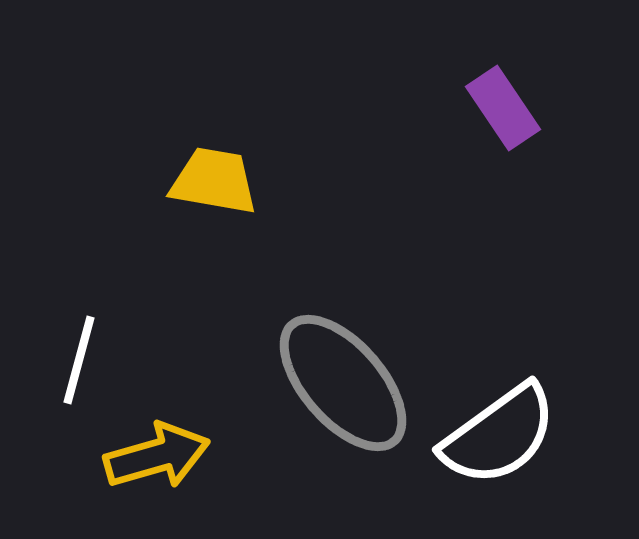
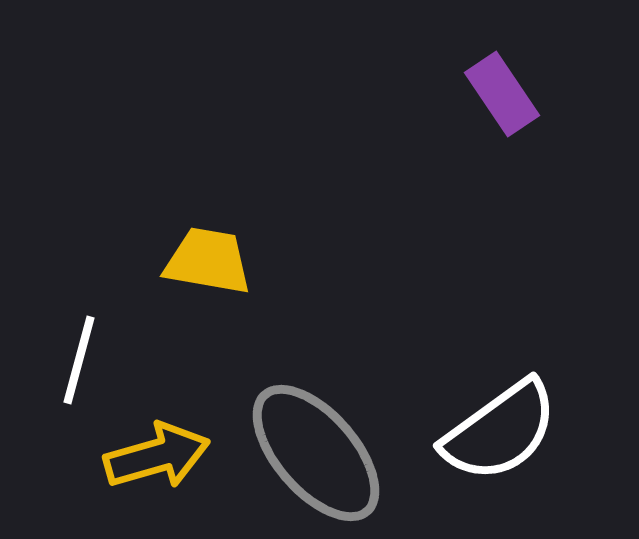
purple rectangle: moved 1 px left, 14 px up
yellow trapezoid: moved 6 px left, 80 px down
gray ellipse: moved 27 px left, 70 px down
white semicircle: moved 1 px right, 4 px up
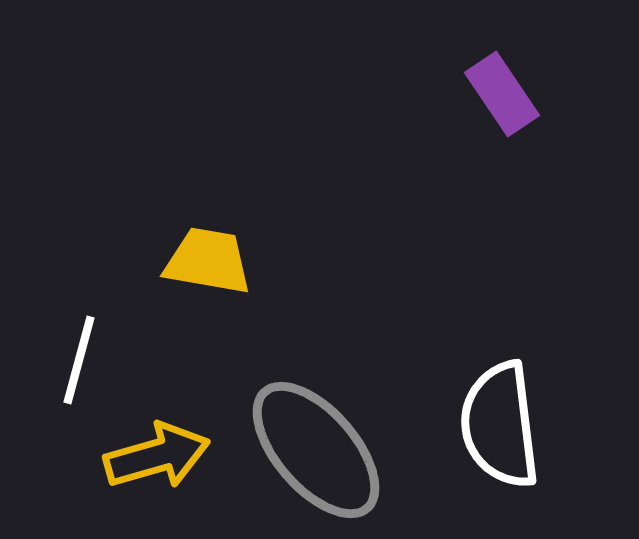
white semicircle: moved 6 px up; rotated 119 degrees clockwise
gray ellipse: moved 3 px up
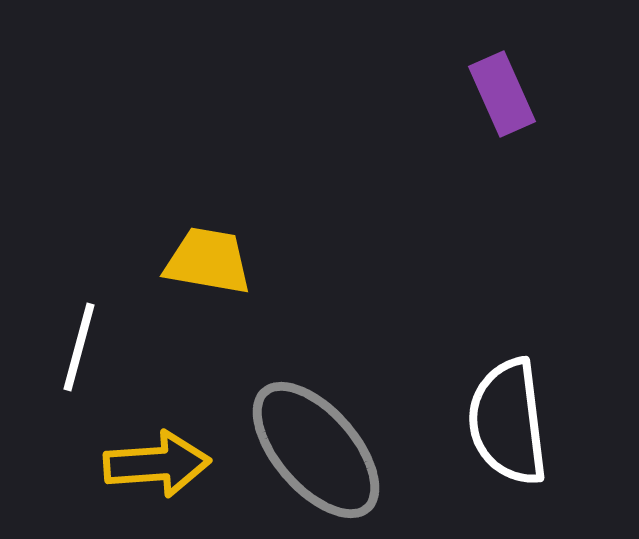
purple rectangle: rotated 10 degrees clockwise
white line: moved 13 px up
white semicircle: moved 8 px right, 3 px up
yellow arrow: moved 8 px down; rotated 12 degrees clockwise
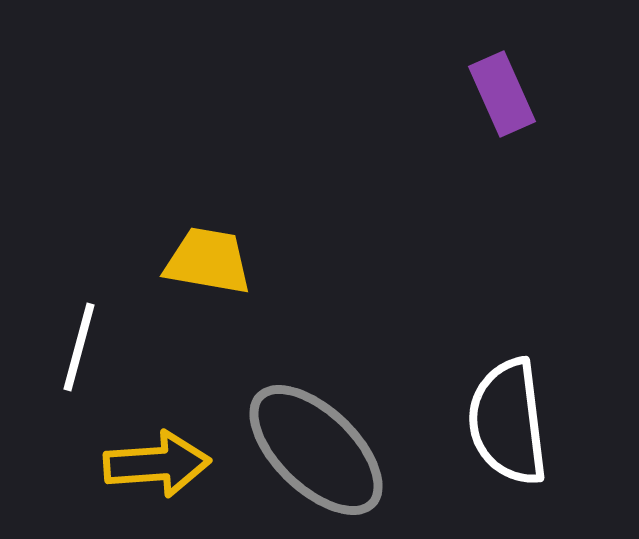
gray ellipse: rotated 5 degrees counterclockwise
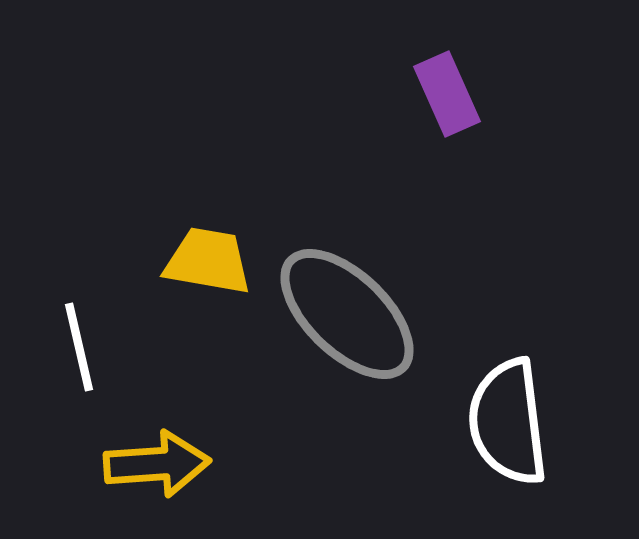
purple rectangle: moved 55 px left
white line: rotated 28 degrees counterclockwise
gray ellipse: moved 31 px right, 136 px up
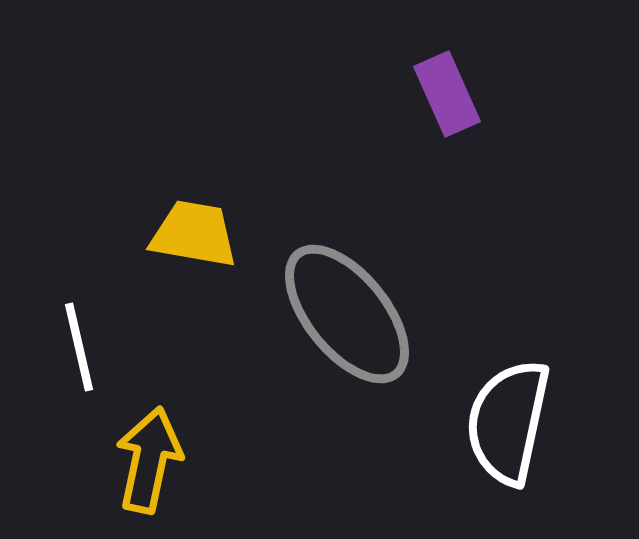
yellow trapezoid: moved 14 px left, 27 px up
gray ellipse: rotated 7 degrees clockwise
white semicircle: rotated 19 degrees clockwise
yellow arrow: moved 8 px left, 4 px up; rotated 74 degrees counterclockwise
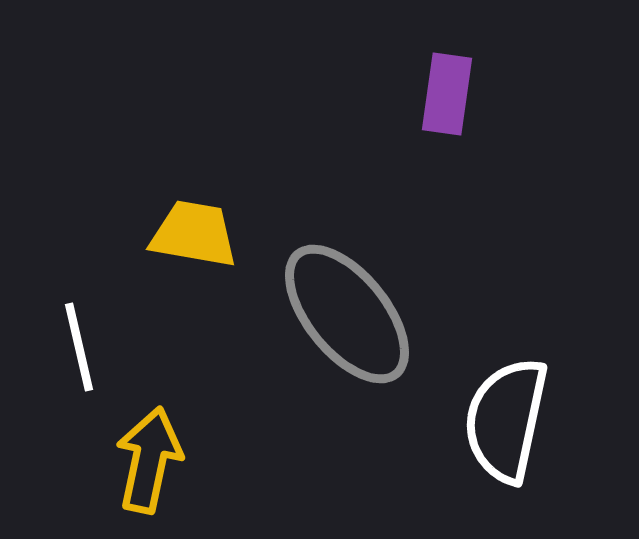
purple rectangle: rotated 32 degrees clockwise
white semicircle: moved 2 px left, 2 px up
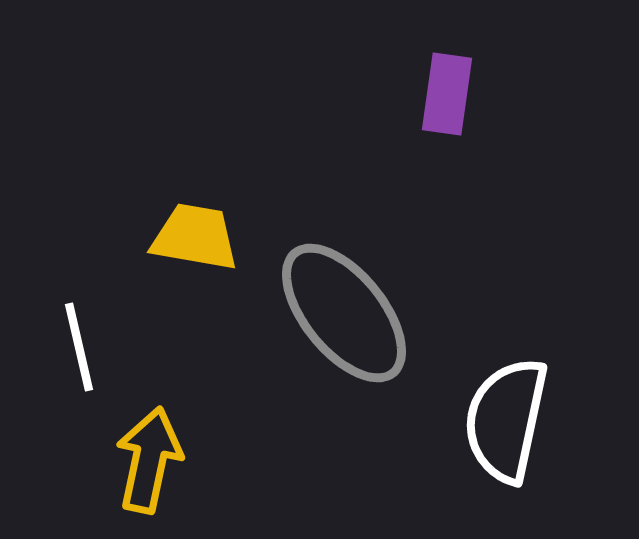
yellow trapezoid: moved 1 px right, 3 px down
gray ellipse: moved 3 px left, 1 px up
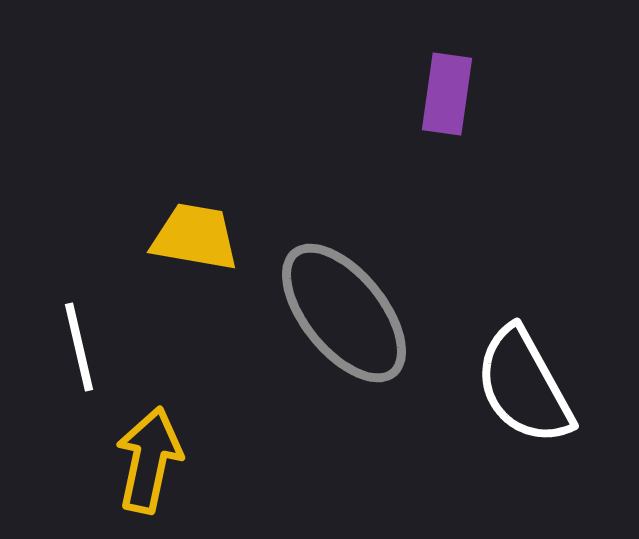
white semicircle: moved 18 px right, 34 px up; rotated 41 degrees counterclockwise
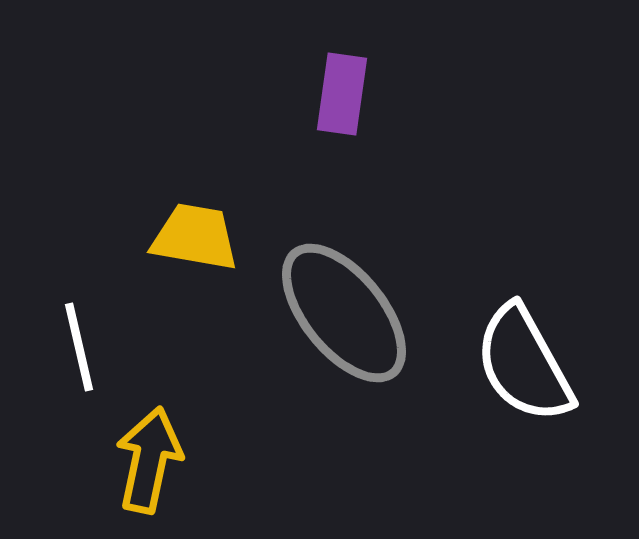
purple rectangle: moved 105 px left
white semicircle: moved 22 px up
